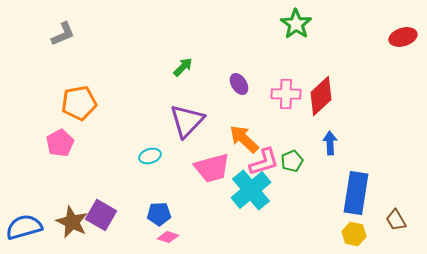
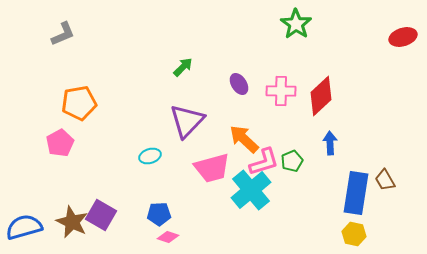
pink cross: moved 5 px left, 3 px up
brown trapezoid: moved 11 px left, 40 px up
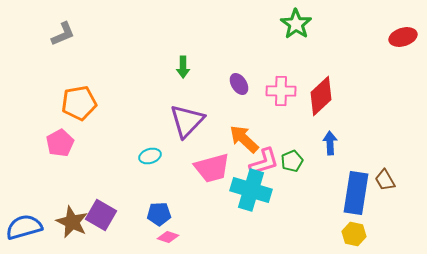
green arrow: rotated 135 degrees clockwise
cyan cross: rotated 33 degrees counterclockwise
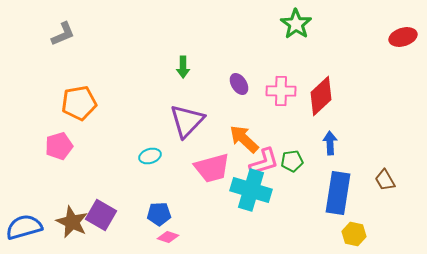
pink pentagon: moved 1 px left, 3 px down; rotated 12 degrees clockwise
green pentagon: rotated 15 degrees clockwise
blue rectangle: moved 18 px left
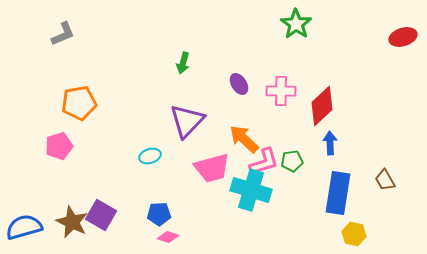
green arrow: moved 4 px up; rotated 15 degrees clockwise
red diamond: moved 1 px right, 10 px down
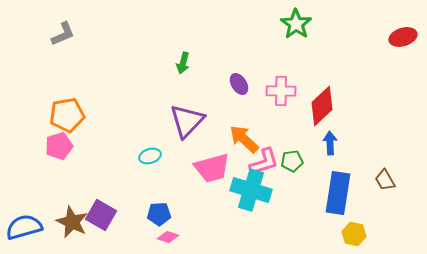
orange pentagon: moved 12 px left, 12 px down
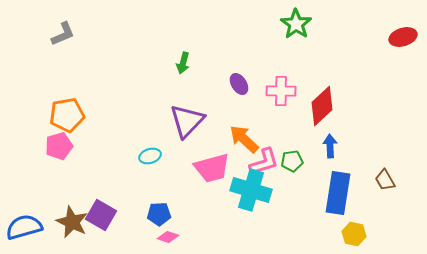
blue arrow: moved 3 px down
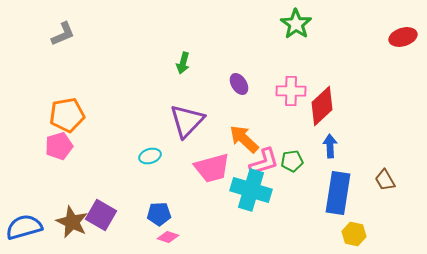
pink cross: moved 10 px right
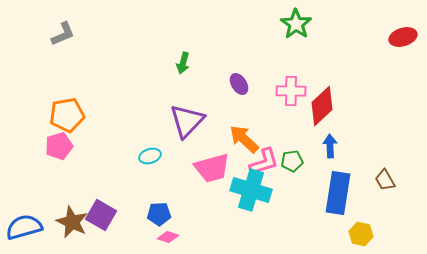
yellow hexagon: moved 7 px right
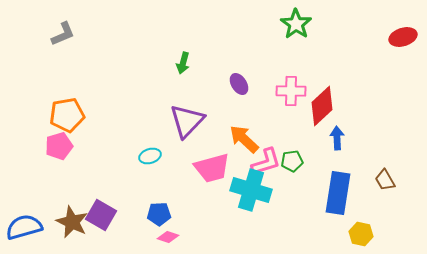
blue arrow: moved 7 px right, 8 px up
pink L-shape: moved 2 px right
